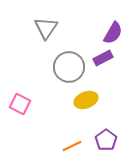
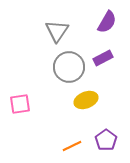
gray triangle: moved 11 px right, 3 px down
purple semicircle: moved 6 px left, 11 px up
pink square: rotated 35 degrees counterclockwise
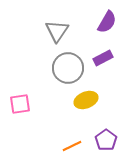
gray circle: moved 1 px left, 1 px down
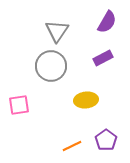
gray circle: moved 17 px left, 2 px up
yellow ellipse: rotated 15 degrees clockwise
pink square: moved 1 px left, 1 px down
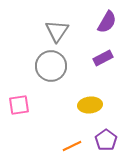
yellow ellipse: moved 4 px right, 5 px down
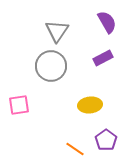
purple semicircle: rotated 60 degrees counterclockwise
orange line: moved 3 px right, 3 px down; rotated 60 degrees clockwise
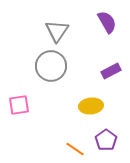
purple rectangle: moved 8 px right, 13 px down
yellow ellipse: moved 1 px right, 1 px down
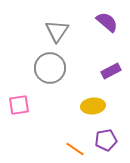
purple semicircle: rotated 20 degrees counterclockwise
gray circle: moved 1 px left, 2 px down
yellow ellipse: moved 2 px right
purple pentagon: rotated 25 degrees clockwise
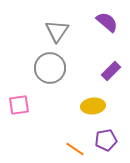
purple rectangle: rotated 18 degrees counterclockwise
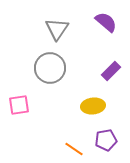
purple semicircle: moved 1 px left
gray triangle: moved 2 px up
orange line: moved 1 px left
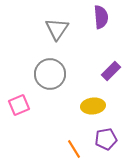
purple semicircle: moved 5 px left, 5 px up; rotated 45 degrees clockwise
gray circle: moved 6 px down
pink square: rotated 15 degrees counterclockwise
purple pentagon: moved 1 px up
orange line: rotated 24 degrees clockwise
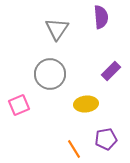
yellow ellipse: moved 7 px left, 2 px up
